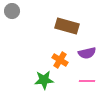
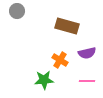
gray circle: moved 5 px right
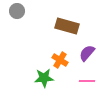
purple semicircle: rotated 144 degrees clockwise
green star: moved 2 px up
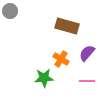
gray circle: moved 7 px left
orange cross: moved 1 px right, 1 px up
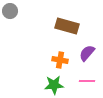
orange cross: moved 1 px left, 1 px down; rotated 21 degrees counterclockwise
green star: moved 10 px right, 7 px down
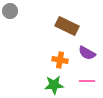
brown rectangle: rotated 10 degrees clockwise
purple semicircle: rotated 102 degrees counterclockwise
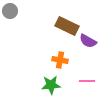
purple semicircle: moved 1 px right, 12 px up
green star: moved 3 px left
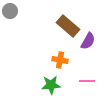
brown rectangle: moved 1 px right; rotated 15 degrees clockwise
purple semicircle: rotated 90 degrees counterclockwise
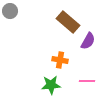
brown rectangle: moved 4 px up
